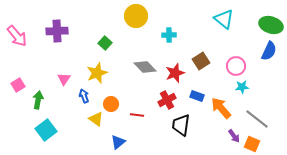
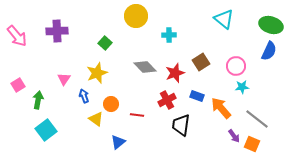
brown square: moved 1 px down
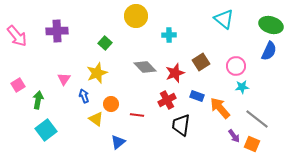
orange arrow: moved 1 px left
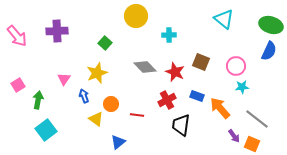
brown square: rotated 36 degrees counterclockwise
red star: moved 1 px up; rotated 30 degrees counterclockwise
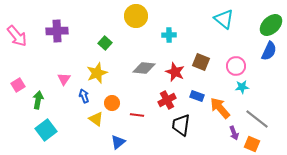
green ellipse: rotated 60 degrees counterclockwise
gray diamond: moved 1 px left, 1 px down; rotated 40 degrees counterclockwise
orange circle: moved 1 px right, 1 px up
purple arrow: moved 3 px up; rotated 16 degrees clockwise
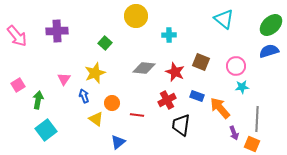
blue semicircle: rotated 132 degrees counterclockwise
yellow star: moved 2 px left
gray line: rotated 55 degrees clockwise
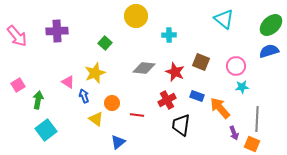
pink triangle: moved 4 px right, 3 px down; rotated 32 degrees counterclockwise
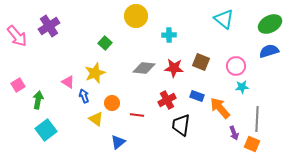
green ellipse: moved 1 px left, 1 px up; rotated 15 degrees clockwise
purple cross: moved 8 px left, 5 px up; rotated 30 degrees counterclockwise
red star: moved 1 px left, 4 px up; rotated 18 degrees counterclockwise
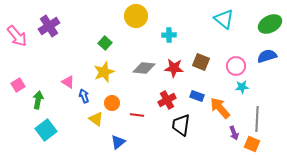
blue semicircle: moved 2 px left, 5 px down
yellow star: moved 9 px right, 1 px up
